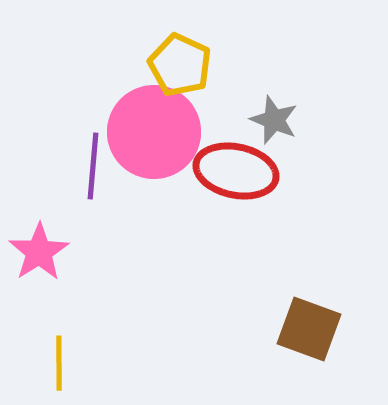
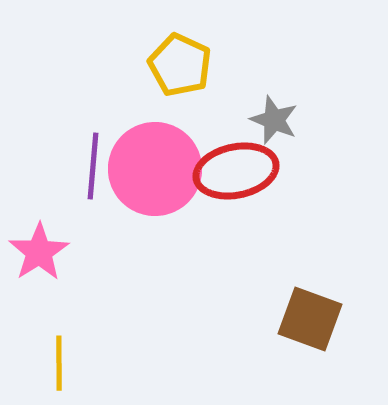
pink circle: moved 1 px right, 37 px down
red ellipse: rotated 24 degrees counterclockwise
brown square: moved 1 px right, 10 px up
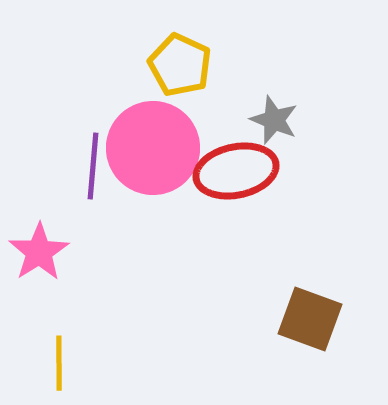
pink circle: moved 2 px left, 21 px up
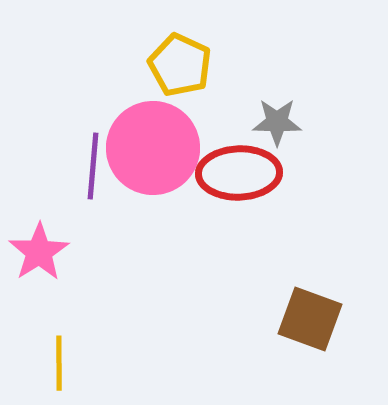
gray star: moved 3 px right, 2 px down; rotated 21 degrees counterclockwise
red ellipse: moved 3 px right, 2 px down; rotated 10 degrees clockwise
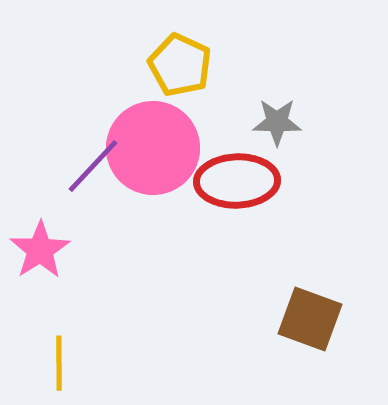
purple line: rotated 38 degrees clockwise
red ellipse: moved 2 px left, 8 px down
pink star: moved 1 px right, 2 px up
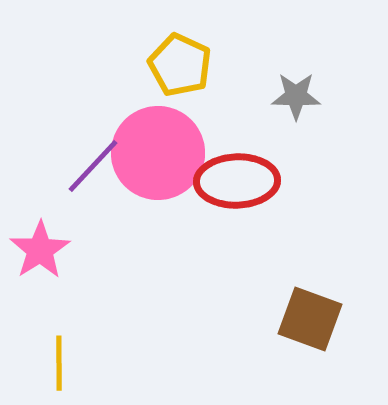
gray star: moved 19 px right, 26 px up
pink circle: moved 5 px right, 5 px down
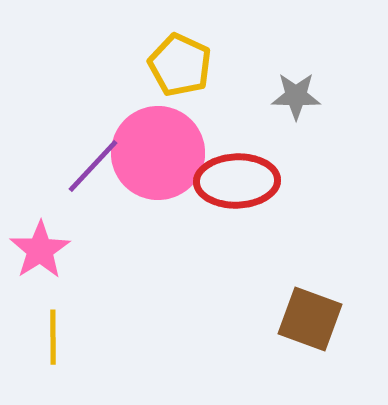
yellow line: moved 6 px left, 26 px up
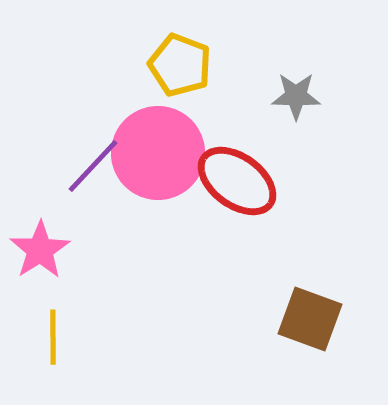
yellow pentagon: rotated 4 degrees counterclockwise
red ellipse: rotated 38 degrees clockwise
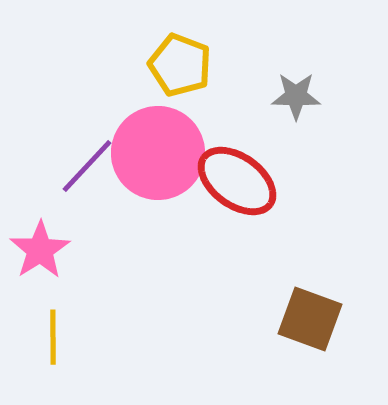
purple line: moved 6 px left
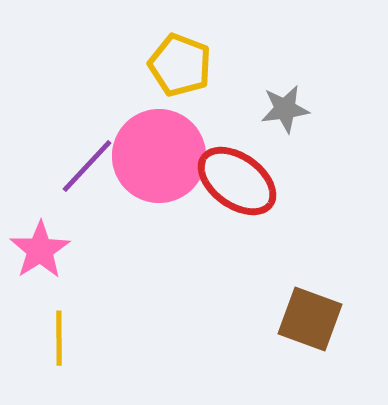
gray star: moved 11 px left, 13 px down; rotated 9 degrees counterclockwise
pink circle: moved 1 px right, 3 px down
yellow line: moved 6 px right, 1 px down
